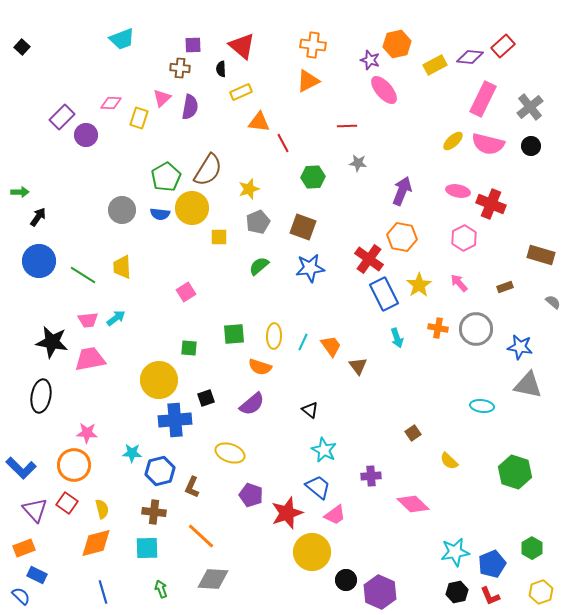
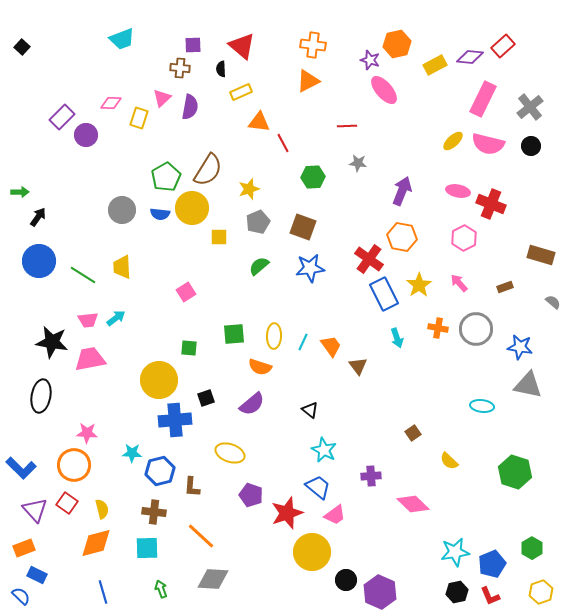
brown L-shape at (192, 487): rotated 20 degrees counterclockwise
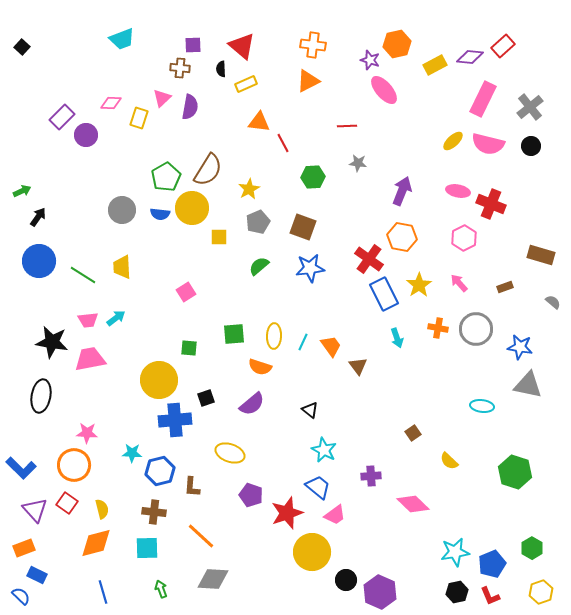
yellow rectangle at (241, 92): moved 5 px right, 8 px up
yellow star at (249, 189): rotated 10 degrees counterclockwise
green arrow at (20, 192): moved 2 px right, 1 px up; rotated 24 degrees counterclockwise
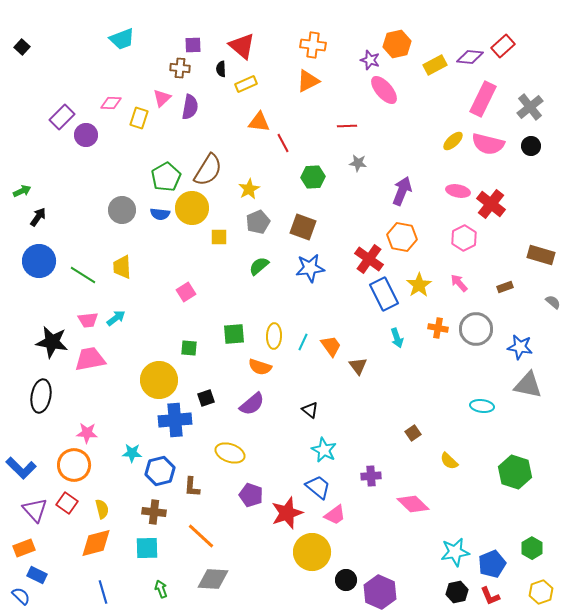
red cross at (491, 204): rotated 16 degrees clockwise
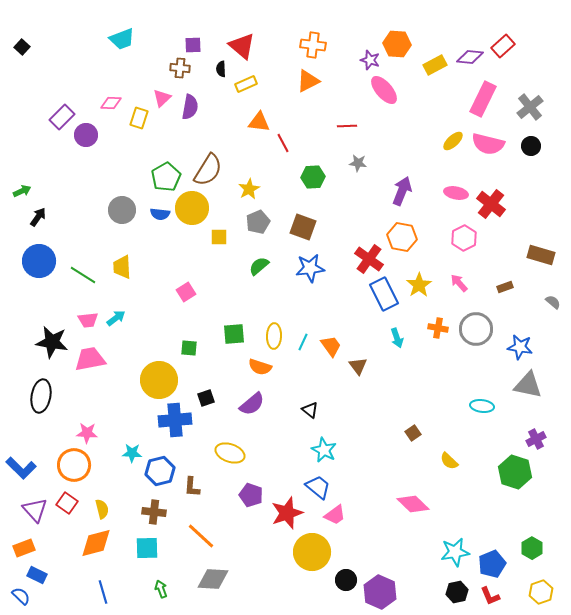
orange hexagon at (397, 44): rotated 16 degrees clockwise
pink ellipse at (458, 191): moved 2 px left, 2 px down
purple cross at (371, 476): moved 165 px right, 37 px up; rotated 24 degrees counterclockwise
